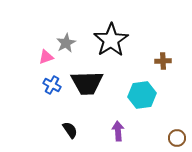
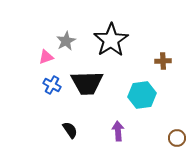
gray star: moved 2 px up
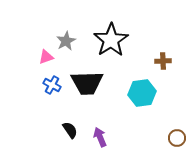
cyan hexagon: moved 2 px up
purple arrow: moved 18 px left, 6 px down; rotated 18 degrees counterclockwise
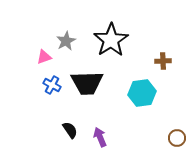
pink triangle: moved 2 px left
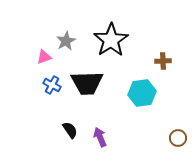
brown circle: moved 1 px right
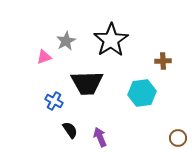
blue cross: moved 2 px right, 16 px down
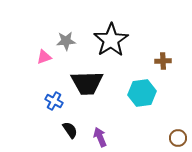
gray star: rotated 24 degrees clockwise
